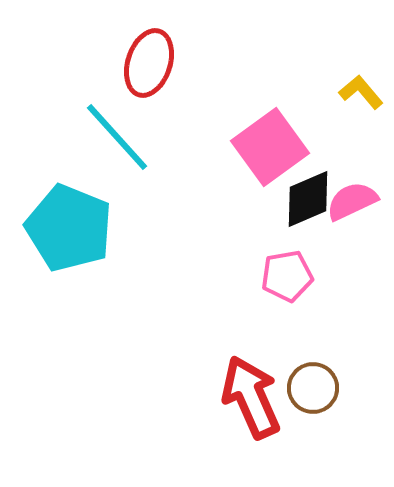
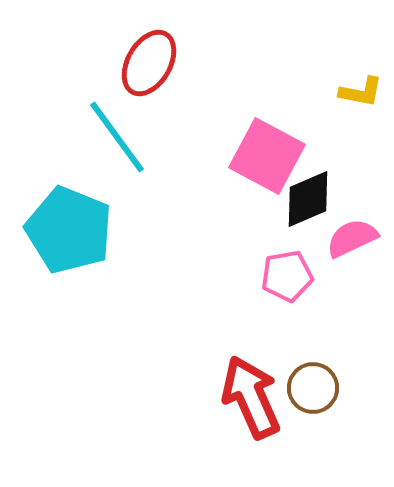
red ellipse: rotated 12 degrees clockwise
yellow L-shape: rotated 141 degrees clockwise
cyan line: rotated 6 degrees clockwise
pink square: moved 3 px left, 9 px down; rotated 26 degrees counterclockwise
pink semicircle: moved 37 px down
cyan pentagon: moved 2 px down
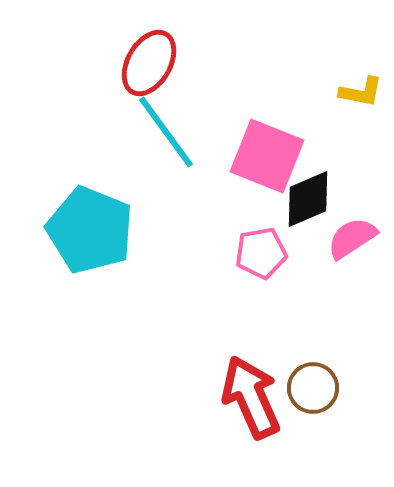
cyan line: moved 49 px right, 5 px up
pink square: rotated 6 degrees counterclockwise
cyan pentagon: moved 21 px right
pink semicircle: rotated 8 degrees counterclockwise
pink pentagon: moved 26 px left, 23 px up
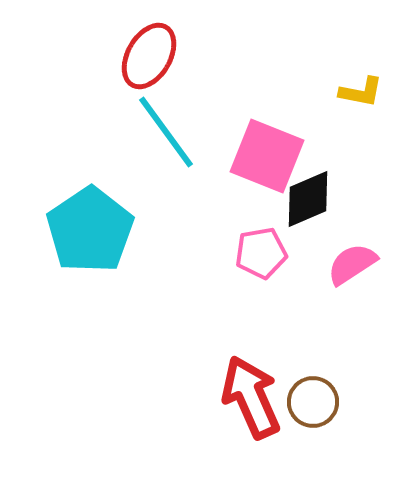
red ellipse: moved 7 px up
cyan pentagon: rotated 16 degrees clockwise
pink semicircle: moved 26 px down
brown circle: moved 14 px down
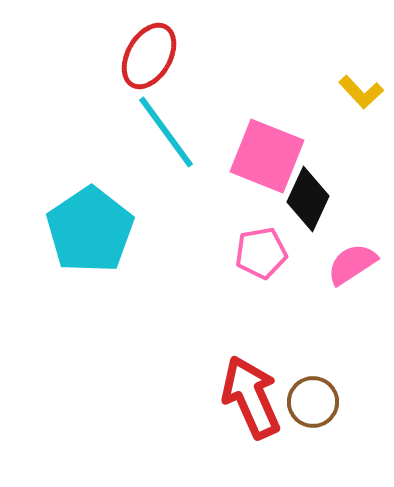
yellow L-shape: rotated 36 degrees clockwise
black diamond: rotated 42 degrees counterclockwise
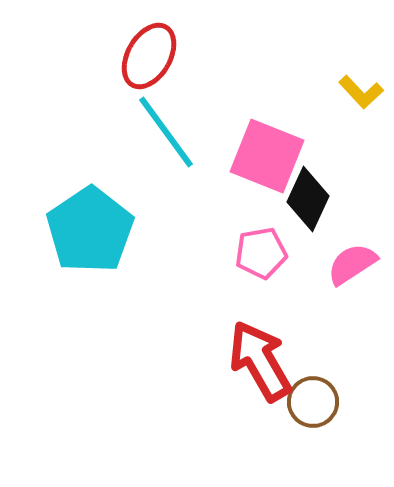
red arrow: moved 9 px right, 36 px up; rotated 6 degrees counterclockwise
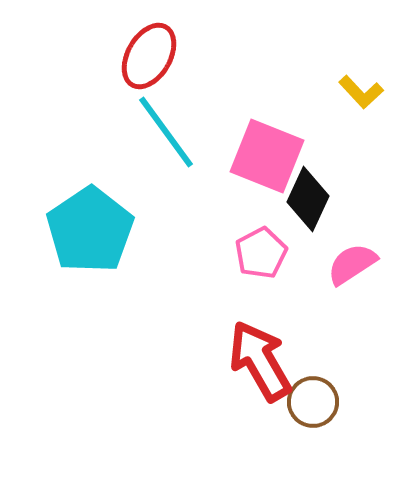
pink pentagon: rotated 18 degrees counterclockwise
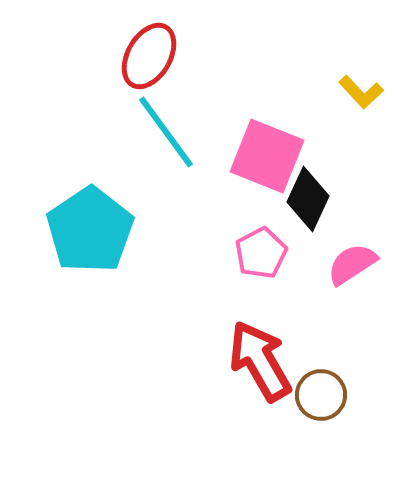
brown circle: moved 8 px right, 7 px up
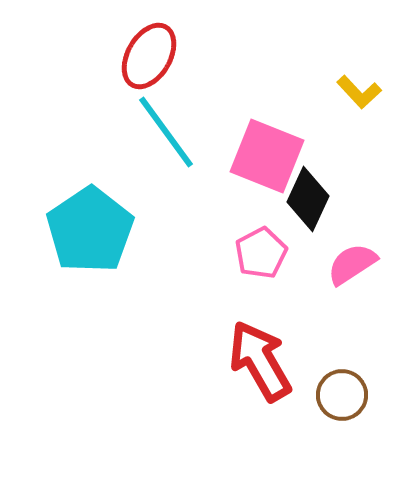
yellow L-shape: moved 2 px left
brown circle: moved 21 px right
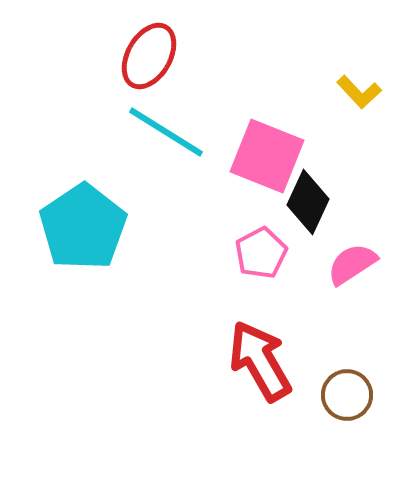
cyan line: rotated 22 degrees counterclockwise
black diamond: moved 3 px down
cyan pentagon: moved 7 px left, 3 px up
brown circle: moved 5 px right
